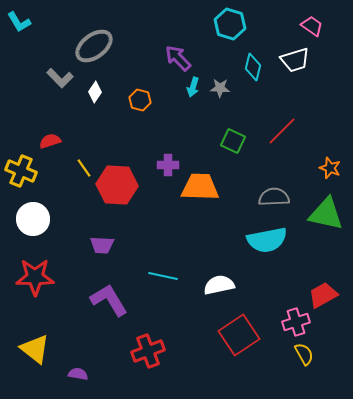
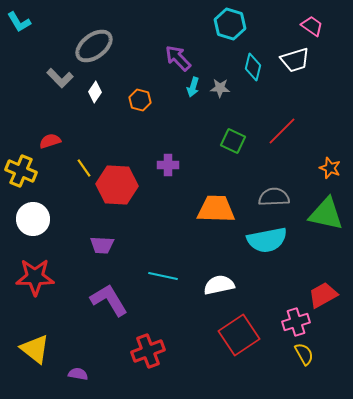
orange trapezoid: moved 16 px right, 22 px down
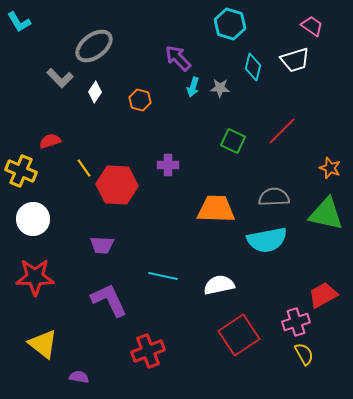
purple L-shape: rotated 6 degrees clockwise
yellow triangle: moved 8 px right, 5 px up
purple semicircle: moved 1 px right, 3 px down
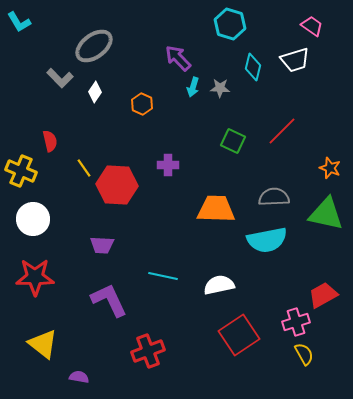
orange hexagon: moved 2 px right, 4 px down; rotated 10 degrees clockwise
red semicircle: rotated 95 degrees clockwise
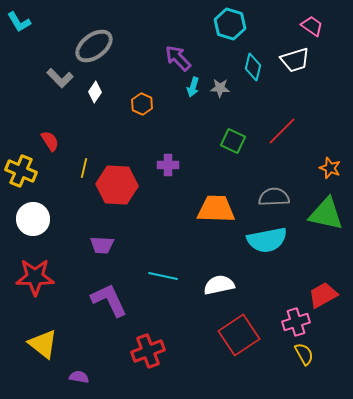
red semicircle: rotated 20 degrees counterclockwise
yellow line: rotated 48 degrees clockwise
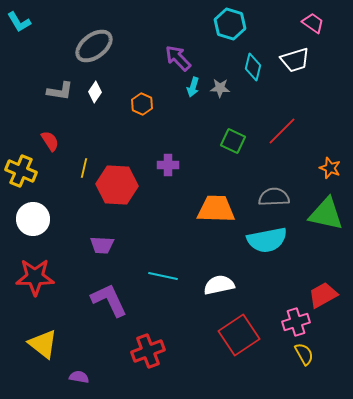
pink trapezoid: moved 1 px right, 3 px up
gray L-shape: moved 13 px down; rotated 36 degrees counterclockwise
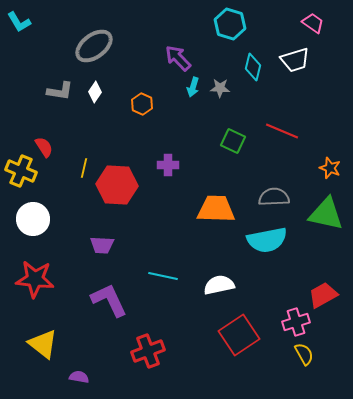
red line: rotated 68 degrees clockwise
red semicircle: moved 6 px left, 6 px down
red star: moved 2 px down; rotated 6 degrees clockwise
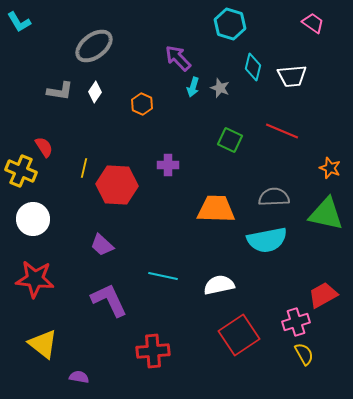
white trapezoid: moved 3 px left, 16 px down; rotated 12 degrees clockwise
gray star: rotated 18 degrees clockwise
green square: moved 3 px left, 1 px up
purple trapezoid: rotated 40 degrees clockwise
red cross: moved 5 px right; rotated 16 degrees clockwise
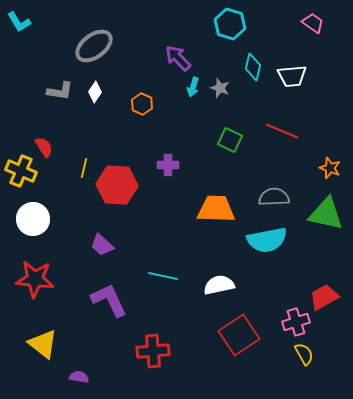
red trapezoid: moved 1 px right, 2 px down
